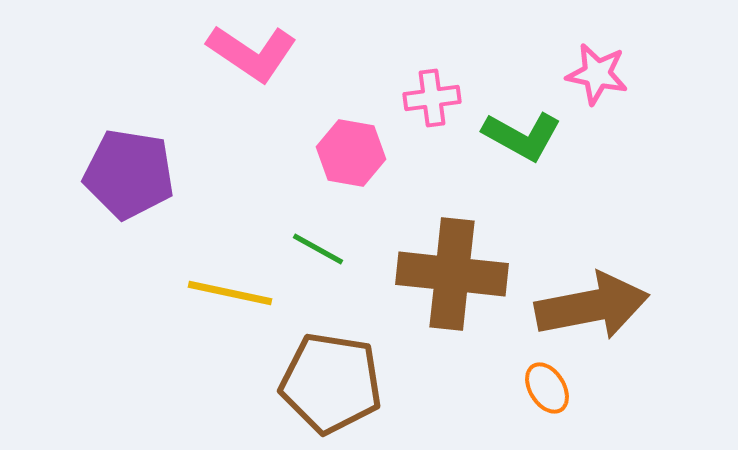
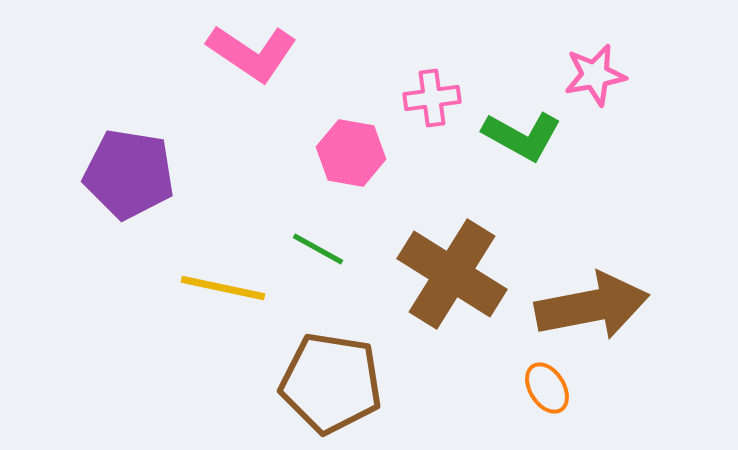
pink star: moved 2 px left, 1 px down; rotated 22 degrees counterclockwise
brown cross: rotated 26 degrees clockwise
yellow line: moved 7 px left, 5 px up
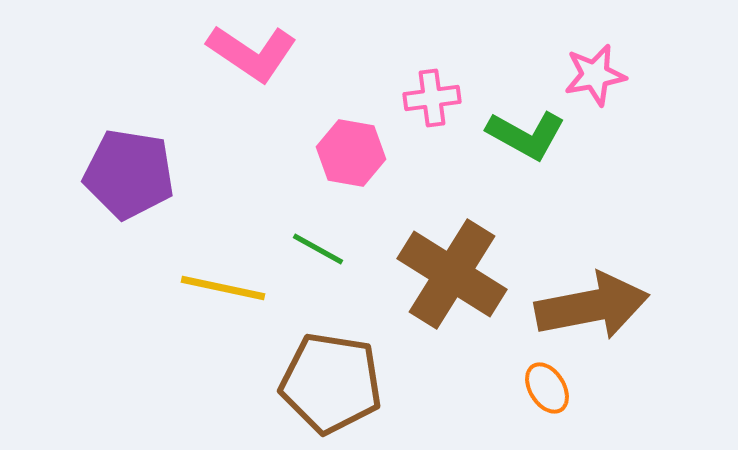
green L-shape: moved 4 px right, 1 px up
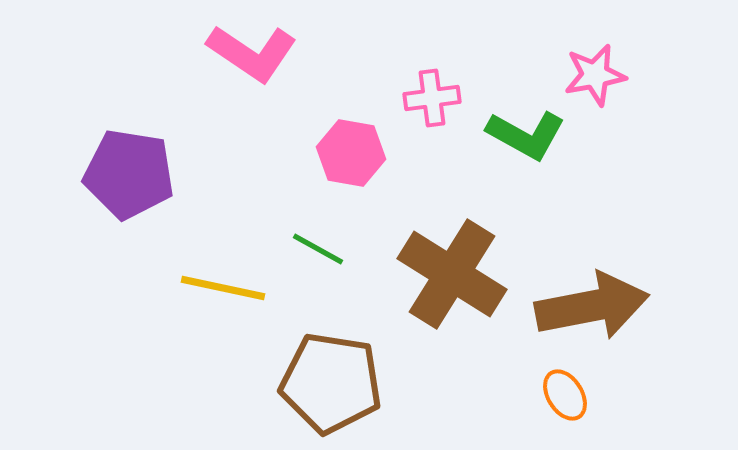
orange ellipse: moved 18 px right, 7 px down
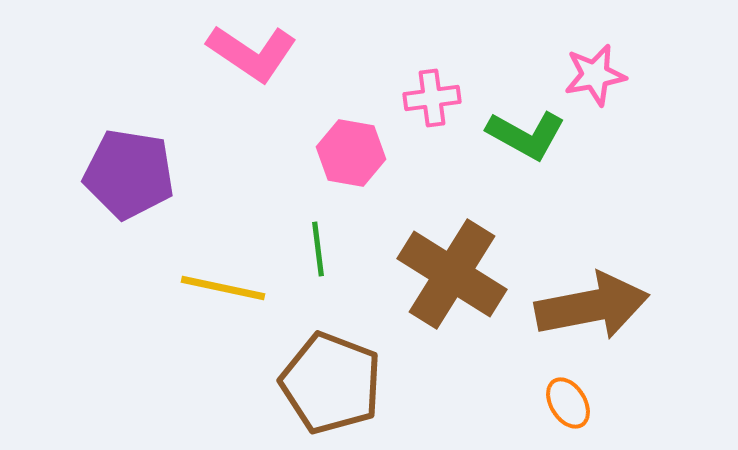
green line: rotated 54 degrees clockwise
brown pentagon: rotated 12 degrees clockwise
orange ellipse: moved 3 px right, 8 px down
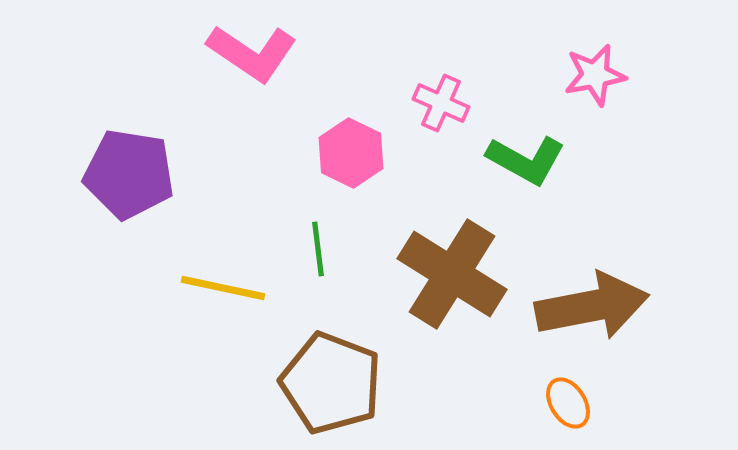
pink cross: moved 9 px right, 5 px down; rotated 32 degrees clockwise
green L-shape: moved 25 px down
pink hexagon: rotated 16 degrees clockwise
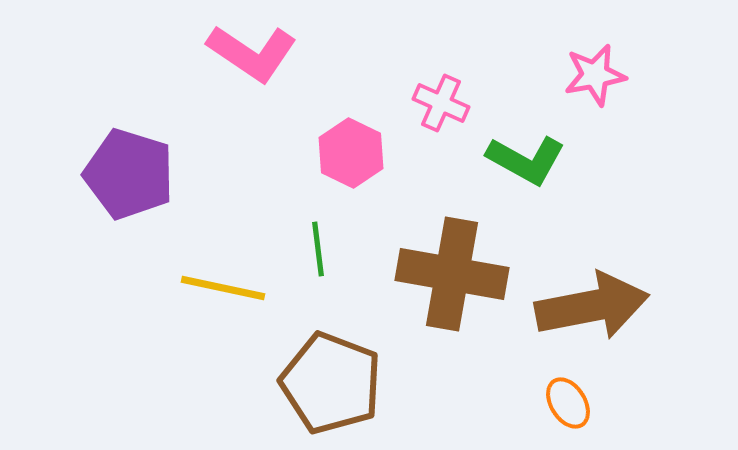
purple pentagon: rotated 8 degrees clockwise
brown cross: rotated 22 degrees counterclockwise
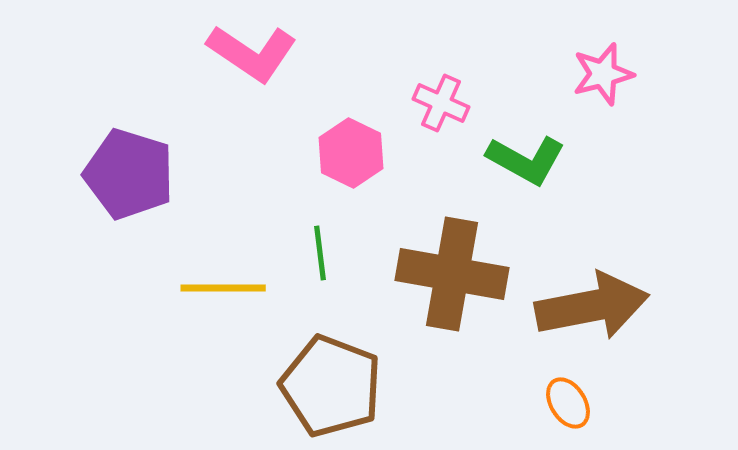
pink star: moved 8 px right, 1 px up; rotated 4 degrees counterclockwise
green line: moved 2 px right, 4 px down
yellow line: rotated 12 degrees counterclockwise
brown pentagon: moved 3 px down
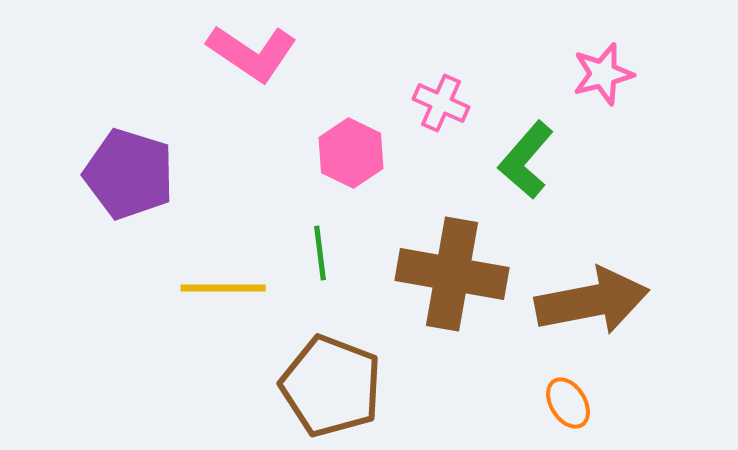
green L-shape: rotated 102 degrees clockwise
brown arrow: moved 5 px up
